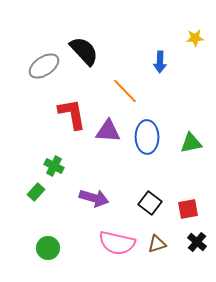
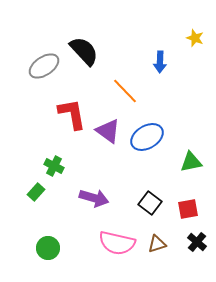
yellow star: rotated 24 degrees clockwise
purple triangle: rotated 32 degrees clockwise
blue ellipse: rotated 60 degrees clockwise
green triangle: moved 19 px down
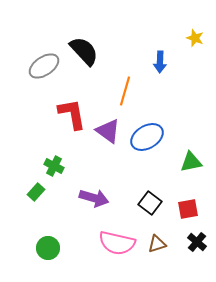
orange line: rotated 60 degrees clockwise
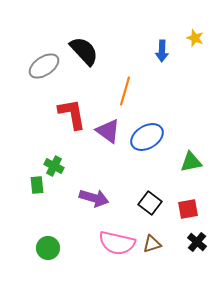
blue arrow: moved 2 px right, 11 px up
green rectangle: moved 1 px right, 7 px up; rotated 48 degrees counterclockwise
brown triangle: moved 5 px left
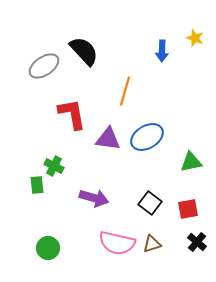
purple triangle: moved 8 px down; rotated 28 degrees counterclockwise
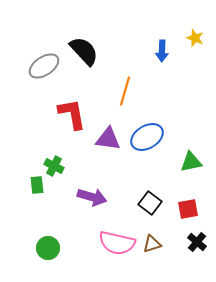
purple arrow: moved 2 px left, 1 px up
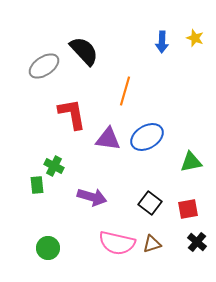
blue arrow: moved 9 px up
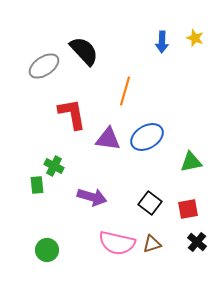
green circle: moved 1 px left, 2 px down
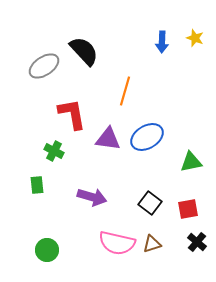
green cross: moved 15 px up
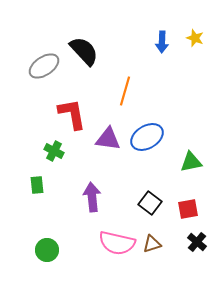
purple arrow: rotated 112 degrees counterclockwise
